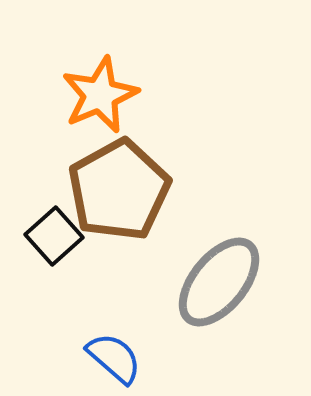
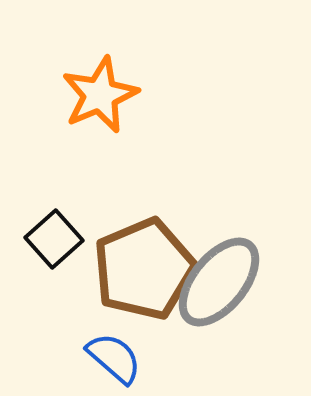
brown pentagon: moved 25 px right, 79 px down; rotated 6 degrees clockwise
black square: moved 3 px down
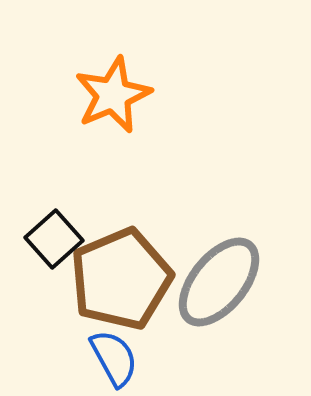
orange star: moved 13 px right
brown pentagon: moved 23 px left, 10 px down
blue semicircle: rotated 20 degrees clockwise
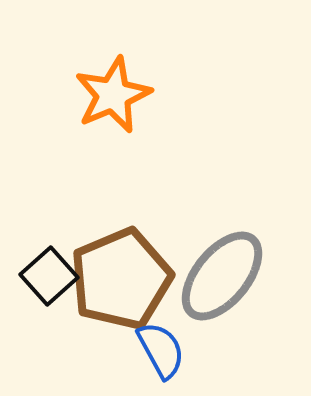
black square: moved 5 px left, 37 px down
gray ellipse: moved 3 px right, 6 px up
blue semicircle: moved 47 px right, 8 px up
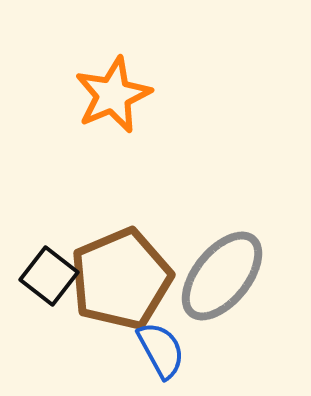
black square: rotated 10 degrees counterclockwise
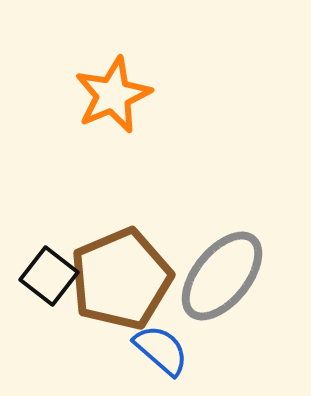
blue semicircle: rotated 20 degrees counterclockwise
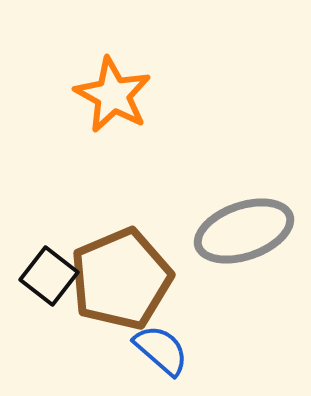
orange star: rotated 20 degrees counterclockwise
gray ellipse: moved 22 px right, 45 px up; rotated 32 degrees clockwise
